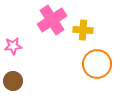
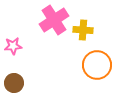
pink cross: moved 2 px right
orange circle: moved 1 px down
brown circle: moved 1 px right, 2 px down
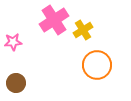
yellow cross: rotated 36 degrees counterclockwise
pink star: moved 4 px up
brown circle: moved 2 px right
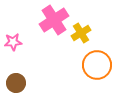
yellow cross: moved 2 px left, 3 px down
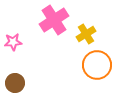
yellow cross: moved 5 px right, 1 px down
brown circle: moved 1 px left
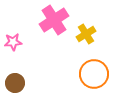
orange circle: moved 3 px left, 9 px down
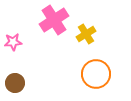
orange circle: moved 2 px right
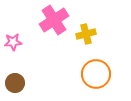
yellow cross: rotated 18 degrees clockwise
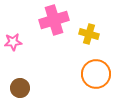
pink cross: rotated 16 degrees clockwise
yellow cross: moved 3 px right; rotated 30 degrees clockwise
brown circle: moved 5 px right, 5 px down
